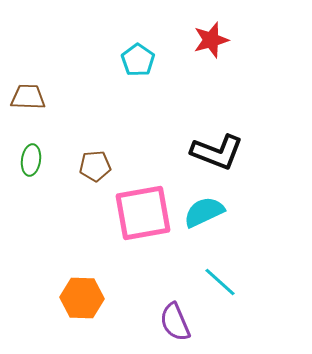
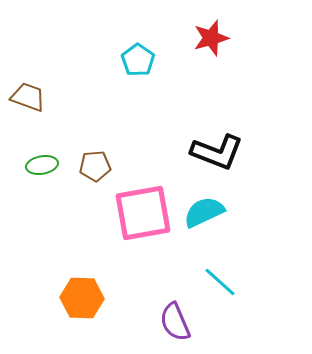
red star: moved 2 px up
brown trapezoid: rotated 18 degrees clockwise
green ellipse: moved 11 px right, 5 px down; rotated 72 degrees clockwise
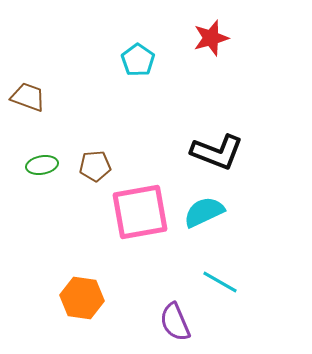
pink square: moved 3 px left, 1 px up
cyan line: rotated 12 degrees counterclockwise
orange hexagon: rotated 6 degrees clockwise
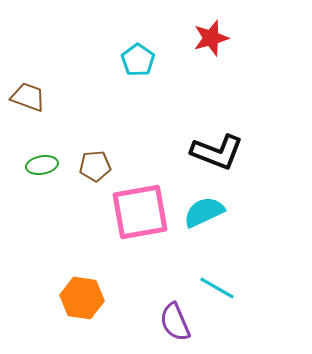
cyan line: moved 3 px left, 6 px down
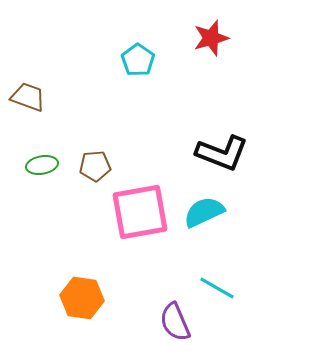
black L-shape: moved 5 px right, 1 px down
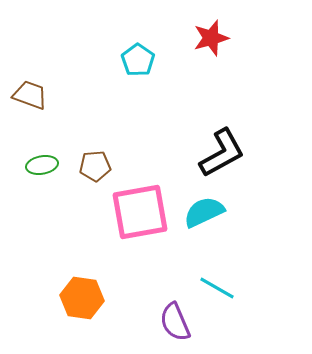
brown trapezoid: moved 2 px right, 2 px up
black L-shape: rotated 50 degrees counterclockwise
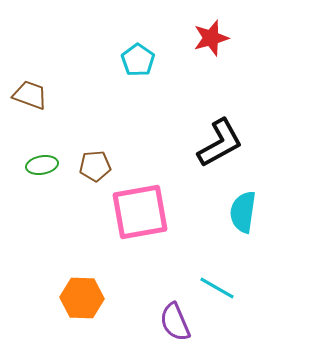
black L-shape: moved 2 px left, 10 px up
cyan semicircle: moved 39 px right; rotated 57 degrees counterclockwise
orange hexagon: rotated 6 degrees counterclockwise
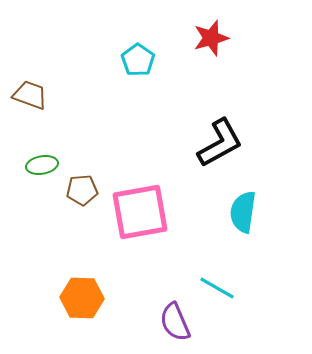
brown pentagon: moved 13 px left, 24 px down
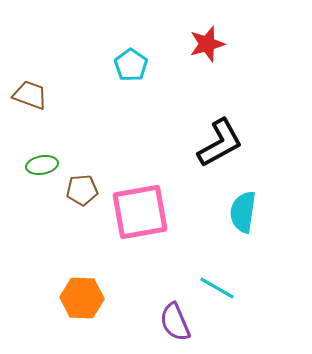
red star: moved 4 px left, 6 px down
cyan pentagon: moved 7 px left, 5 px down
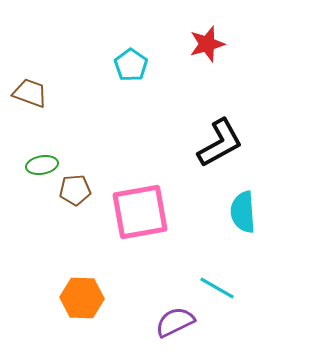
brown trapezoid: moved 2 px up
brown pentagon: moved 7 px left
cyan semicircle: rotated 12 degrees counterclockwise
purple semicircle: rotated 87 degrees clockwise
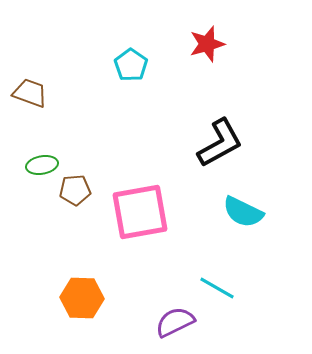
cyan semicircle: rotated 60 degrees counterclockwise
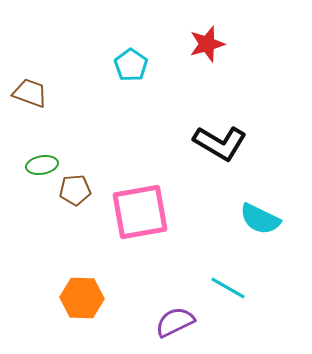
black L-shape: rotated 60 degrees clockwise
cyan semicircle: moved 17 px right, 7 px down
cyan line: moved 11 px right
